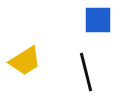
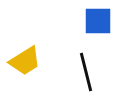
blue square: moved 1 px down
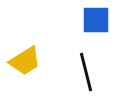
blue square: moved 2 px left, 1 px up
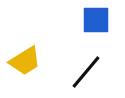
black line: rotated 54 degrees clockwise
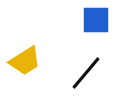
black line: moved 1 px down
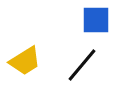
black line: moved 4 px left, 8 px up
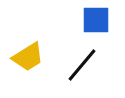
yellow trapezoid: moved 3 px right, 4 px up
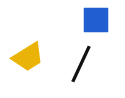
black line: moved 1 px left, 1 px up; rotated 15 degrees counterclockwise
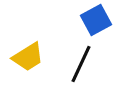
blue square: rotated 28 degrees counterclockwise
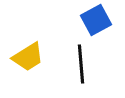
black line: rotated 30 degrees counterclockwise
